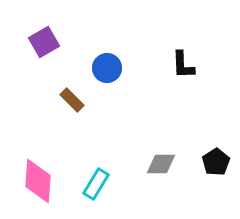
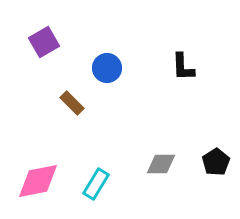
black L-shape: moved 2 px down
brown rectangle: moved 3 px down
pink diamond: rotated 75 degrees clockwise
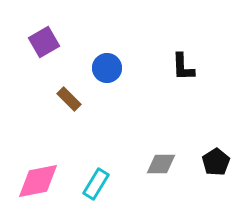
brown rectangle: moved 3 px left, 4 px up
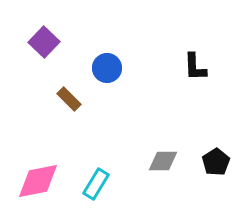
purple square: rotated 16 degrees counterclockwise
black L-shape: moved 12 px right
gray diamond: moved 2 px right, 3 px up
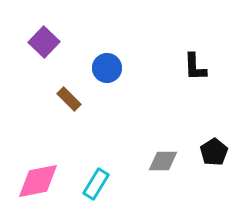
black pentagon: moved 2 px left, 10 px up
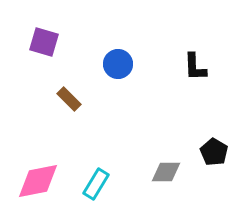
purple square: rotated 28 degrees counterclockwise
blue circle: moved 11 px right, 4 px up
black pentagon: rotated 8 degrees counterclockwise
gray diamond: moved 3 px right, 11 px down
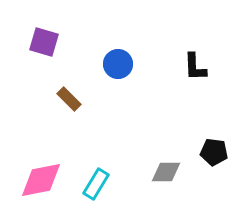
black pentagon: rotated 24 degrees counterclockwise
pink diamond: moved 3 px right, 1 px up
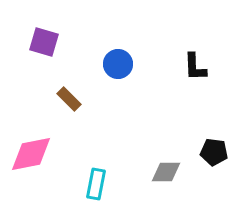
pink diamond: moved 10 px left, 26 px up
cyan rectangle: rotated 20 degrees counterclockwise
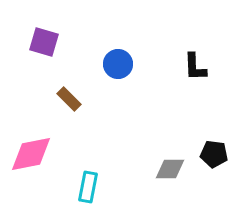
black pentagon: moved 2 px down
gray diamond: moved 4 px right, 3 px up
cyan rectangle: moved 8 px left, 3 px down
